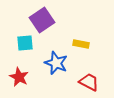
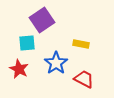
cyan square: moved 2 px right
blue star: rotated 15 degrees clockwise
red star: moved 8 px up
red trapezoid: moved 5 px left, 3 px up
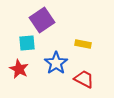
yellow rectangle: moved 2 px right
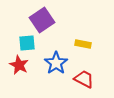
red star: moved 4 px up
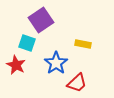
purple square: moved 1 px left
cyan square: rotated 24 degrees clockwise
red star: moved 3 px left
red trapezoid: moved 7 px left, 4 px down; rotated 110 degrees clockwise
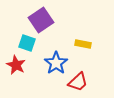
red trapezoid: moved 1 px right, 1 px up
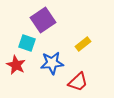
purple square: moved 2 px right
yellow rectangle: rotated 49 degrees counterclockwise
blue star: moved 4 px left; rotated 30 degrees clockwise
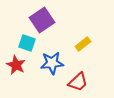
purple square: moved 1 px left
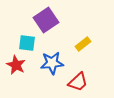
purple square: moved 4 px right
cyan square: rotated 12 degrees counterclockwise
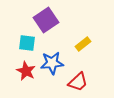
red star: moved 10 px right, 6 px down
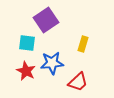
yellow rectangle: rotated 35 degrees counterclockwise
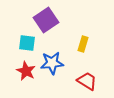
red trapezoid: moved 9 px right, 1 px up; rotated 105 degrees counterclockwise
